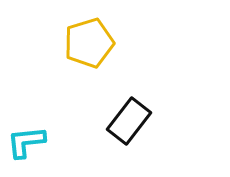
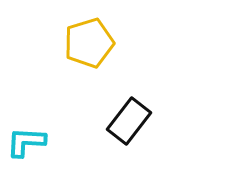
cyan L-shape: rotated 9 degrees clockwise
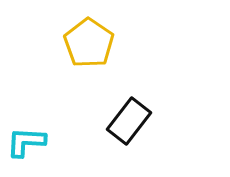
yellow pentagon: rotated 21 degrees counterclockwise
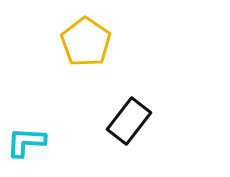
yellow pentagon: moved 3 px left, 1 px up
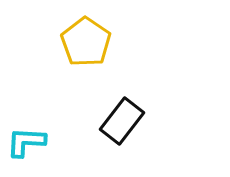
black rectangle: moved 7 px left
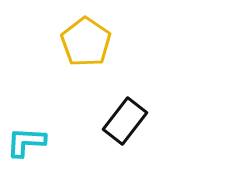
black rectangle: moved 3 px right
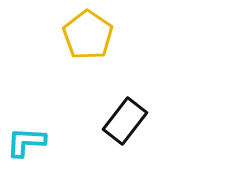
yellow pentagon: moved 2 px right, 7 px up
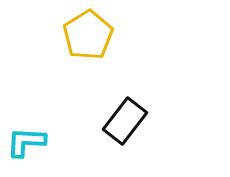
yellow pentagon: rotated 6 degrees clockwise
